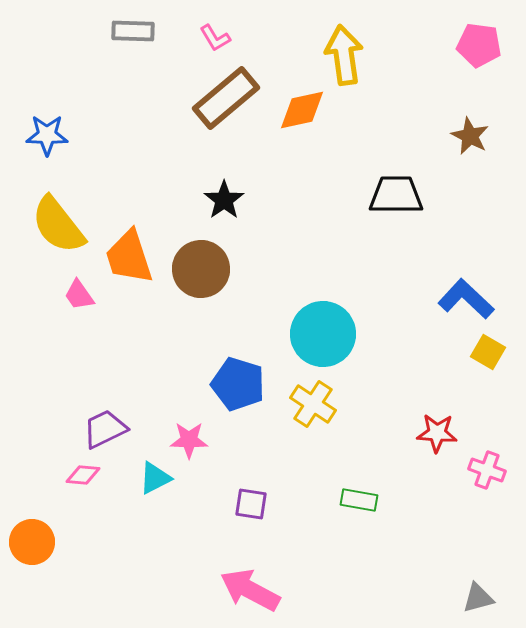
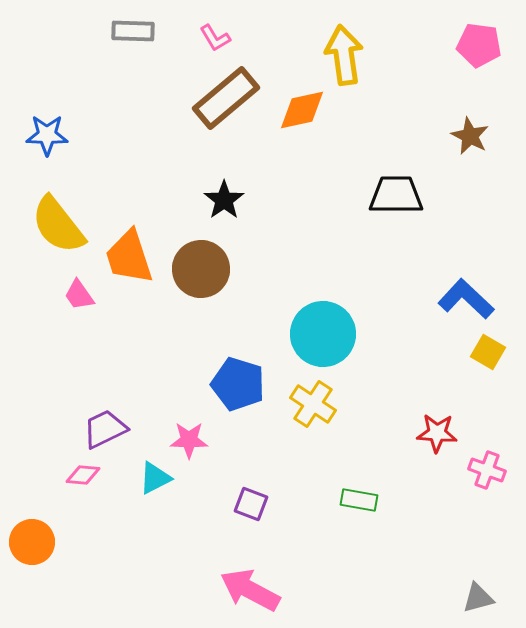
purple square: rotated 12 degrees clockwise
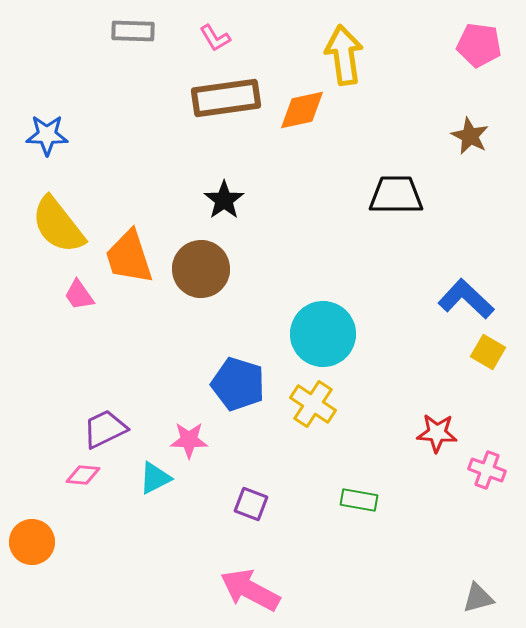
brown rectangle: rotated 32 degrees clockwise
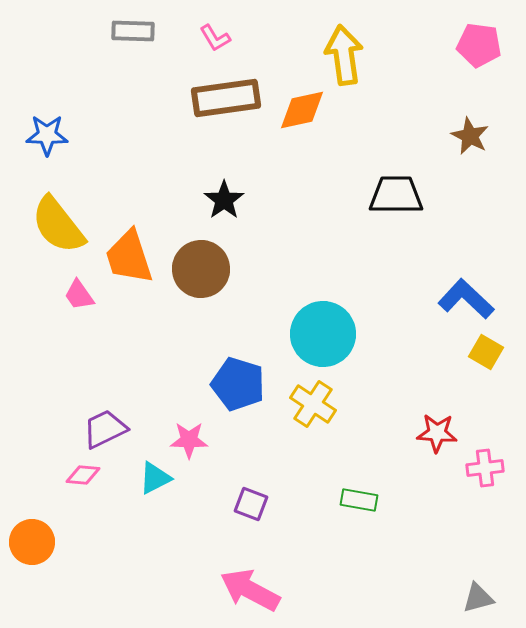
yellow square: moved 2 px left
pink cross: moved 2 px left, 2 px up; rotated 27 degrees counterclockwise
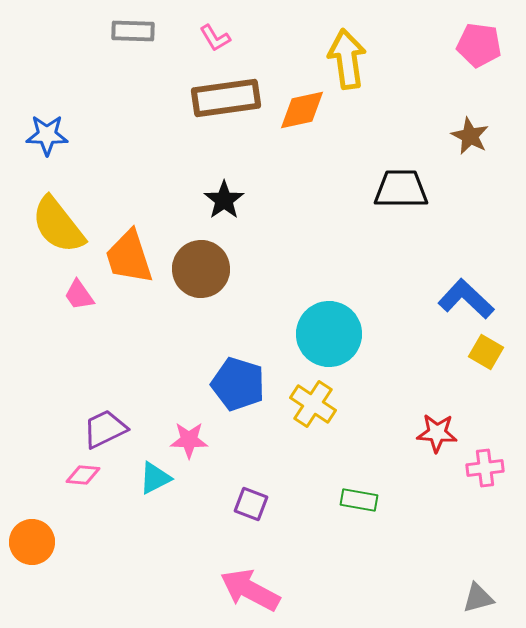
yellow arrow: moved 3 px right, 4 px down
black trapezoid: moved 5 px right, 6 px up
cyan circle: moved 6 px right
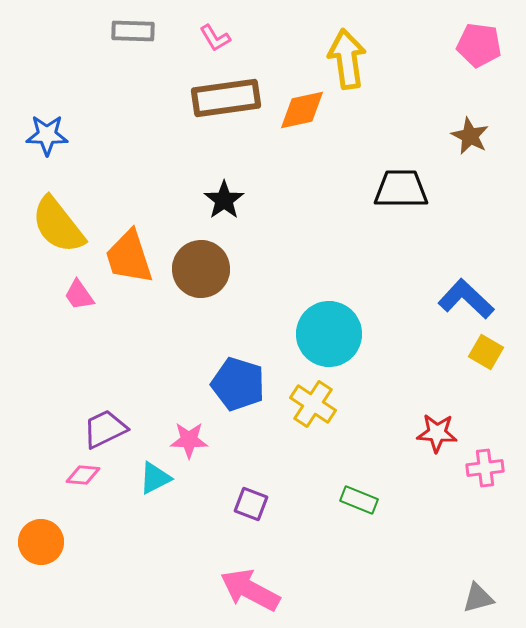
green rectangle: rotated 12 degrees clockwise
orange circle: moved 9 px right
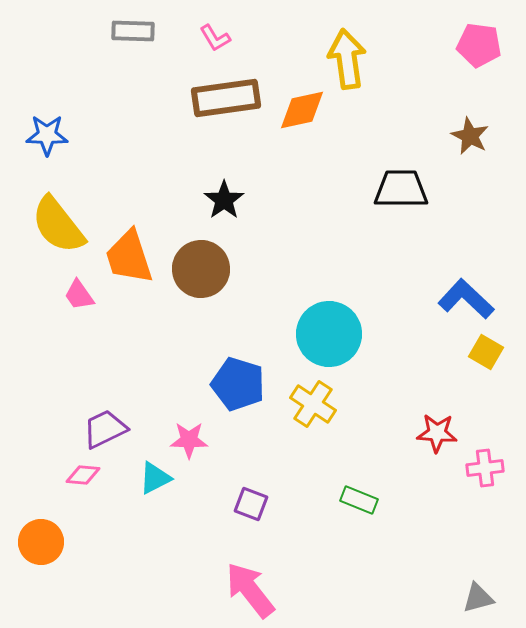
pink arrow: rotated 24 degrees clockwise
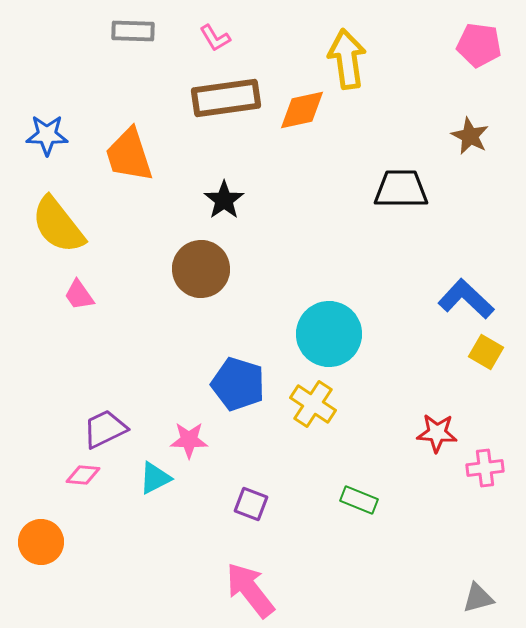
orange trapezoid: moved 102 px up
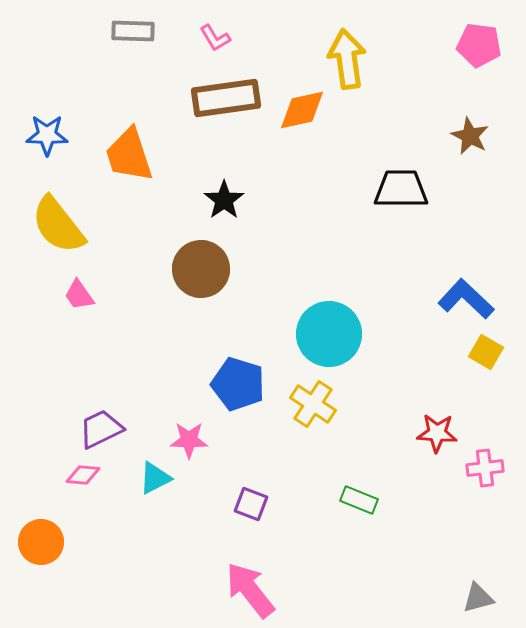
purple trapezoid: moved 4 px left
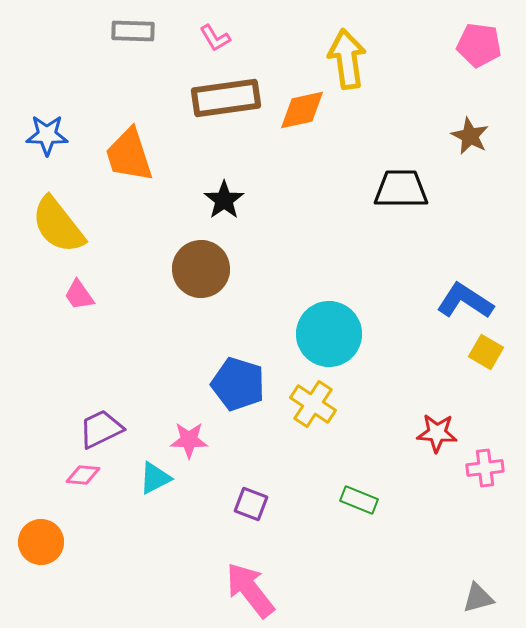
blue L-shape: moved 1 px left, 2 px down; rotated 10 degrees counterclockwise
